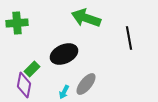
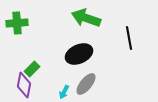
black ellipse: moved 15 px right
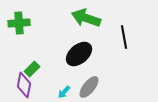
green cross: moved 2 px right
black line: moved 5 px left, 1 px up
black ellipse: rotated 16 degrees counterclockwise
gray ellipse: moved 3 px right, 3 px down
cyan arrow: rotated 16 degrees clockwise
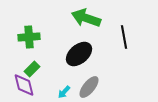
green cross: moved 10 px right, 14 px down
purple diamond: rotated 25 degrees counterclockwise
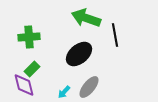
black line: moved 9 px left, 2 px up
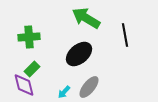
green arrow: rotated 12 degrees clockwise
black line: moved 10 px right
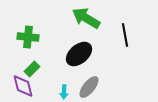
green cross: moved 1 px left; rotated 10 degrees clockwise
purple diamond: moved 1 px left, 1 px down
cyan arrow: rotated 40 degrees counterclockwise
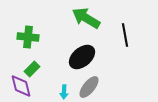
black ellipse: moved 3 px right, 3 px down
purple diamond: moved 2 px left
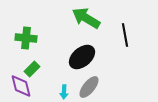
green cross: moved 2 px left, 1 px down
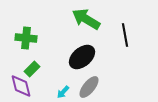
green arrow: moved 1 px down
cyan arrow: moved 1 px left; rotated 40 degrees clockwise
